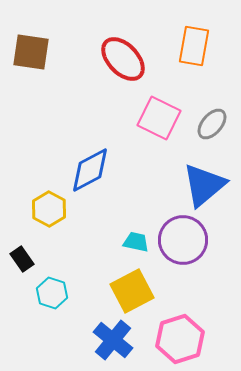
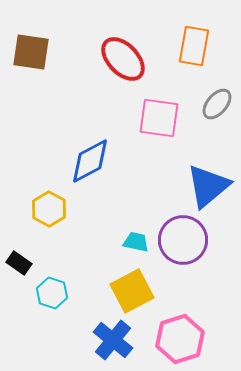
pink square: rotated 18 degrees counterclockwise
gray ellipse: moved 5 px right, 20 px up
blue diamond: moved 9 px up
blue triangle: moved 4 px right, 1 px down
black rectangle: moved 3 px left, 4 px down; rotated 20 degrees counterclockwise
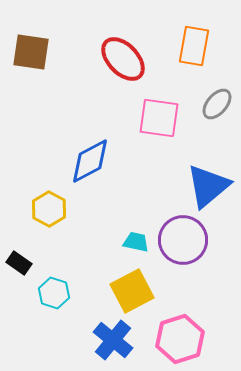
cyan hexagon: moved 2 px right
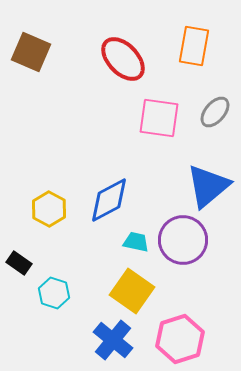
brown square: rotated 15 degrees clockwise
gray ellipse: moved 2 px left, 8 px down
blue diamond: moved 19 px right, 39 px down
yellow square: rotated 27 degrees counterclockwise
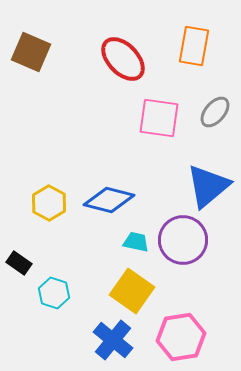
blue diamond: rotated 42 degrees clockwise
yellow hexagon: moved 6 px up
pink hexagon: moved 1 px right, 2 px up; rotated 9 degrees clockwise
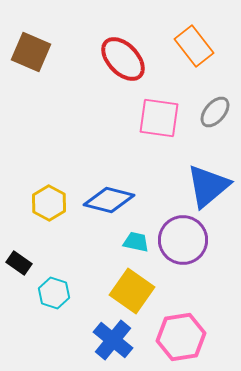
orange rectangle: rotated 48 degrees counterclockwise
